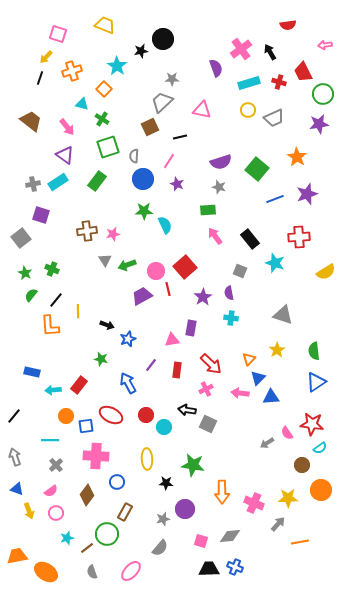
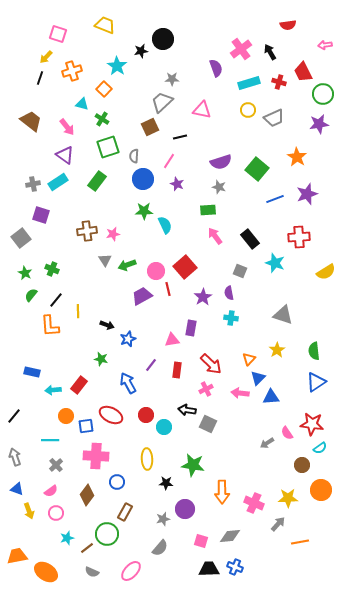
gray semicircle at (92, 572): rotated 48 degrees counterclockwise
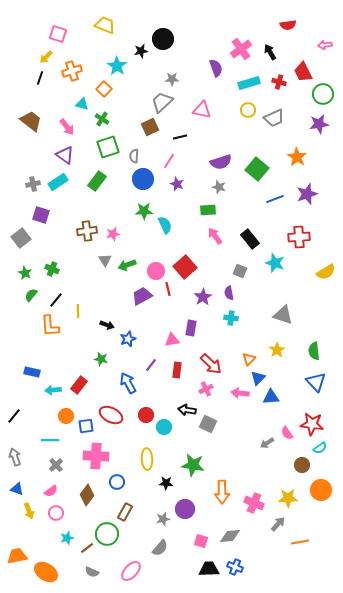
blue triangle at (316, 382): rotated 40 degrees counterclockwise
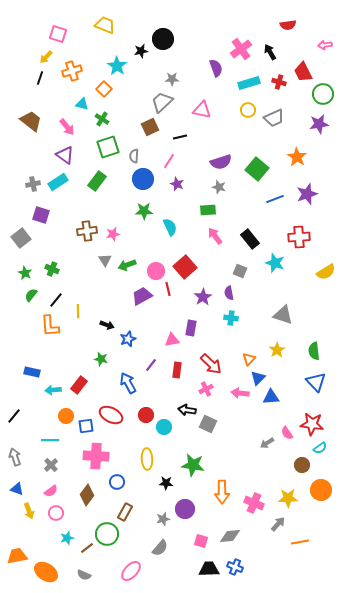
cyan semicircle at (165, 225): moved 5 px right, 2 px down
gray cross at (56, 465): moved 5 px left
gray semicircle at (92, 572): moved 8 px left, 3 px down
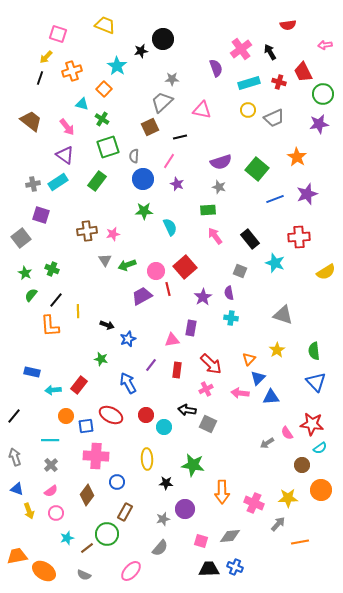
orange ellipse at (46, 572): moved 2 px left, 1 px up
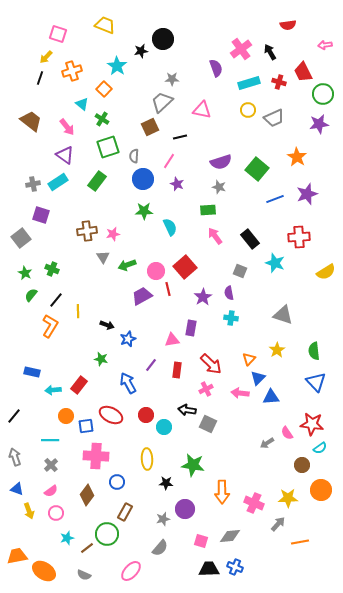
cyan triangle at (82, 104): rotated 24 degrees clockwise
gray triangle at (105, 260): moved 2 px left, 3 px up
orange L-shape at (50, 326): rotated 145 degrees counterclockwise
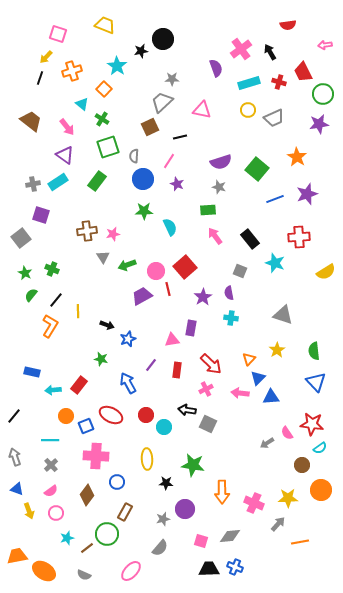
blue square at (86, 426): rotated 14 degrees counterclockwise
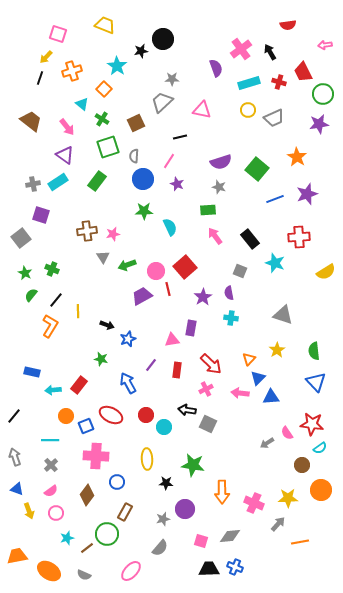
brown square at (150, 127): moved 14 px left, 4 px up
orange ellipse at (44, 571): moved 5 px right
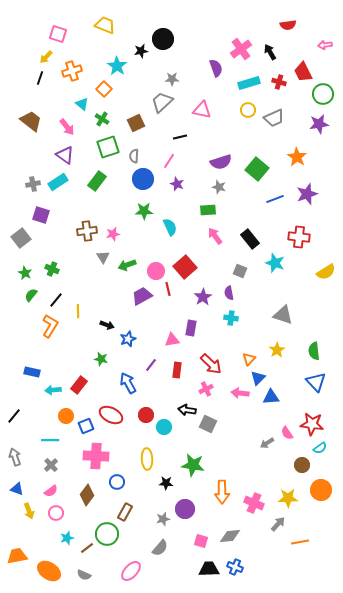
red cross at (299, 237): rotated 10 degrees clockwise
